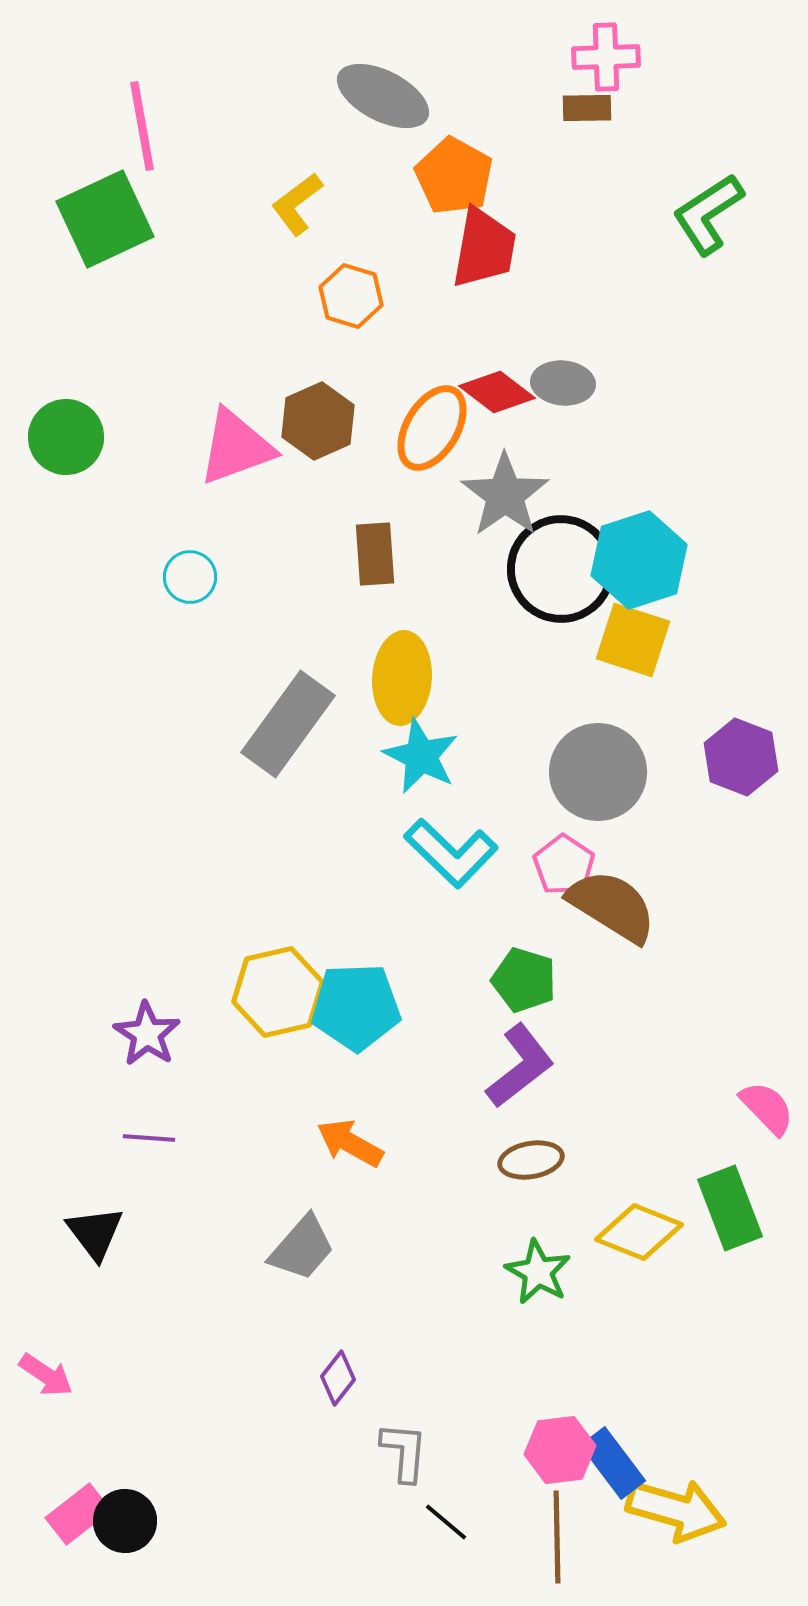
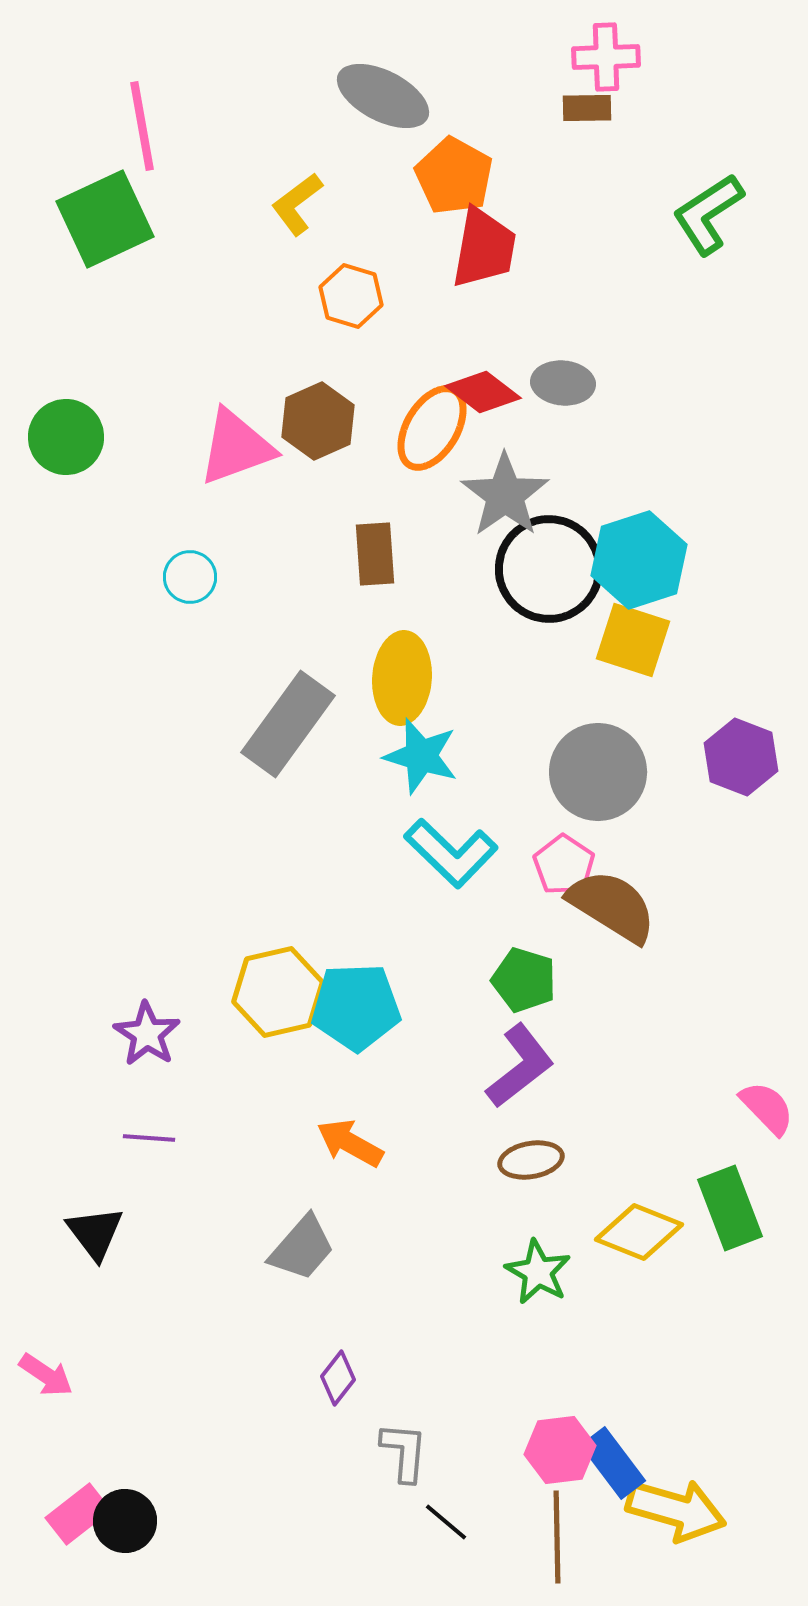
red diamond at (497, 392): moved 14 px left
black circle at (561, 569): moved 12 px left
cyan star at (421, 756): rotated 10 degrees counterclockwise
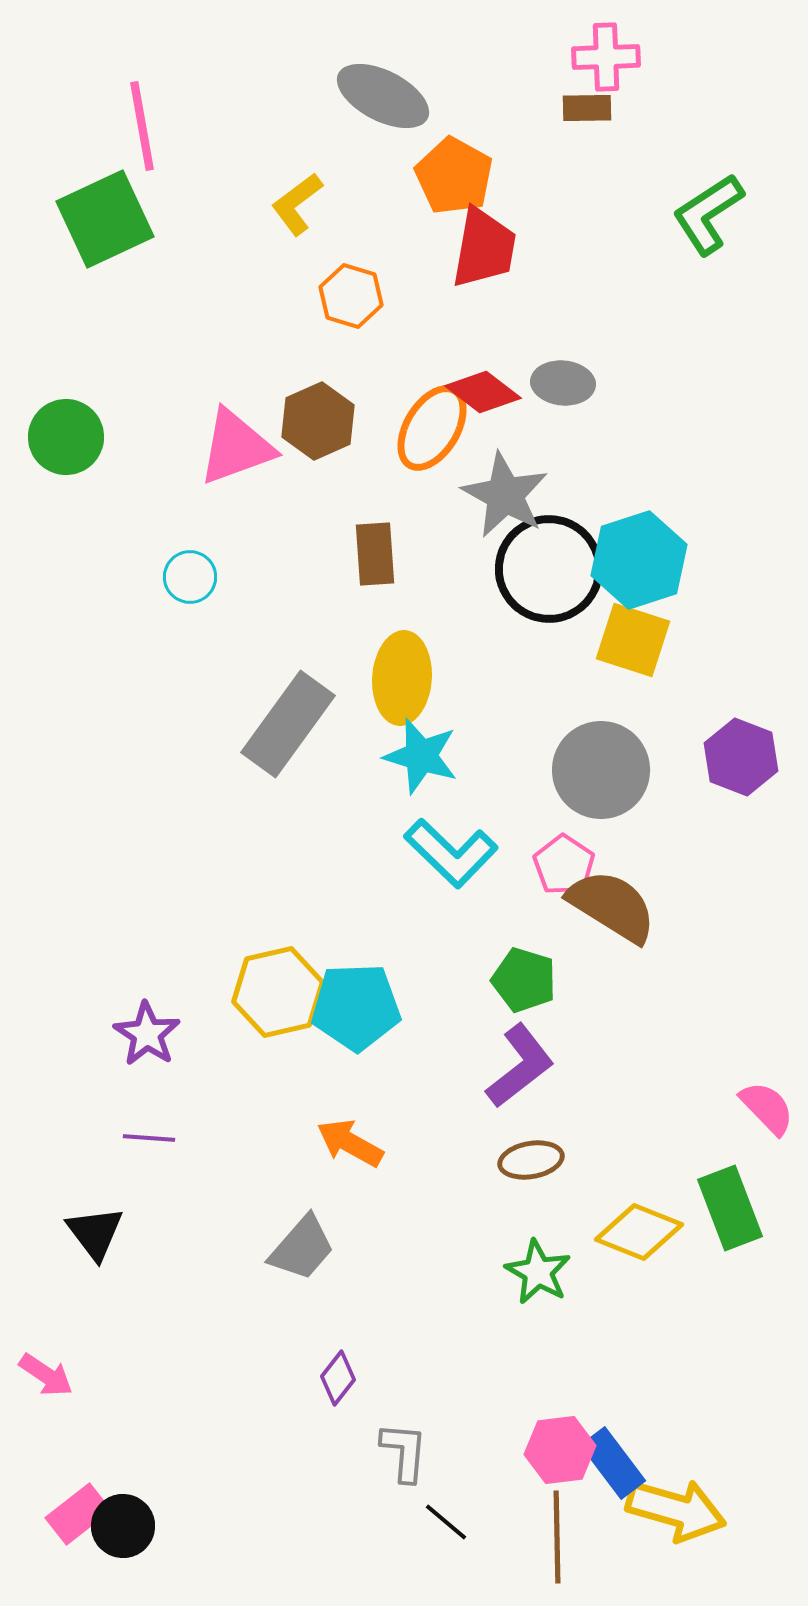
gray star at (505, 495): rotated 8 degrees counterclockwise
gray circle at (598, 772): moved 3 px right, 2 px up
black circle at (125, 1521): moved 2 px left, 5 px down
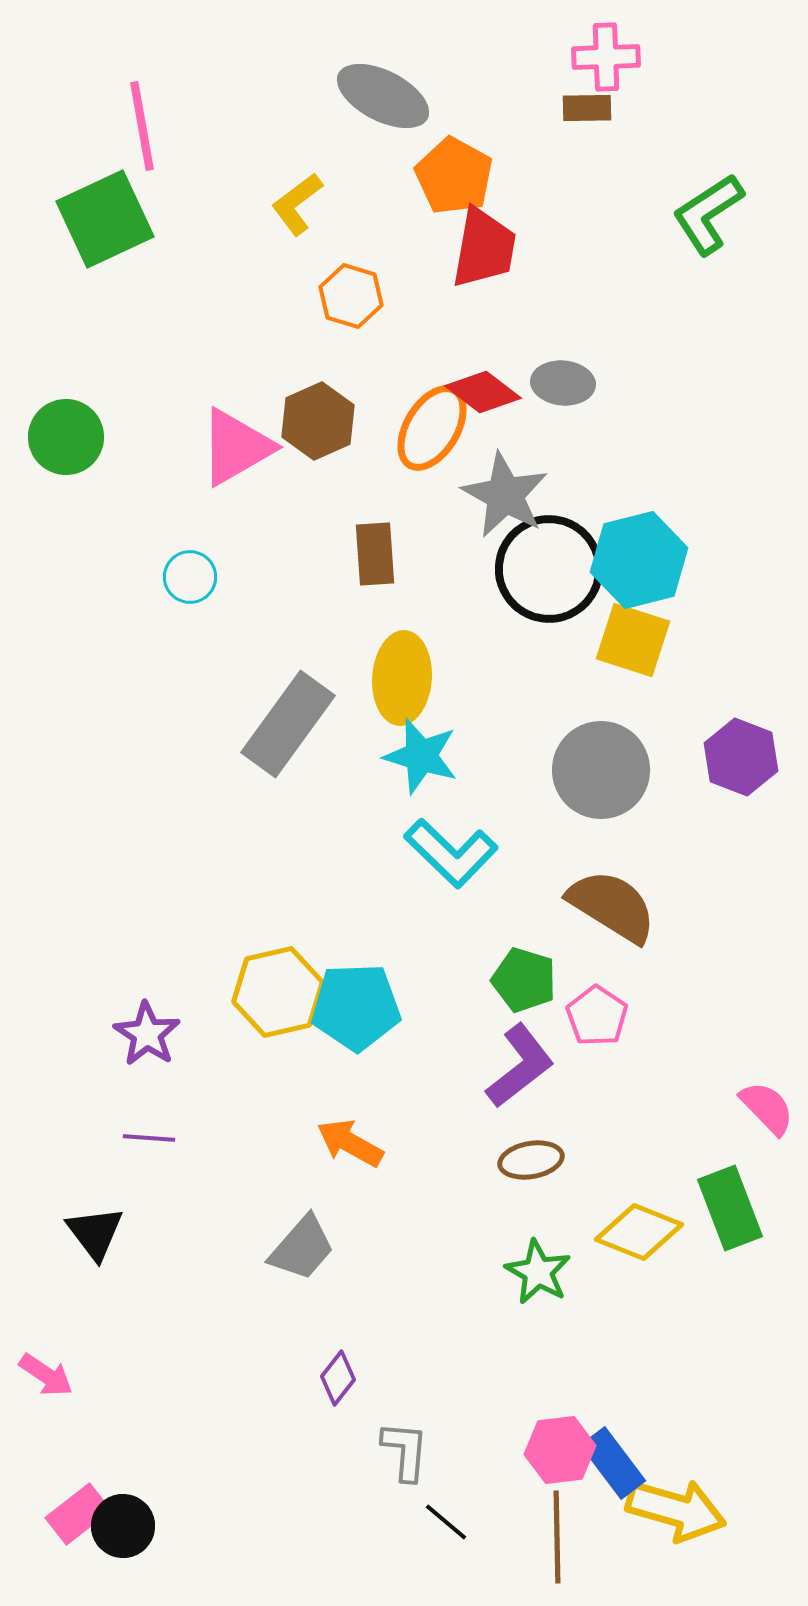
pink triangle at (236, 447): rotated 10 degrees counterclockwise
cyan hexagon at (639, 560): rotated 4 degrees clockwise
pink pentagon at (564, 865): moved 33 px right, 151 px down
gray L-shape at (404, 1452): moved 1 px right, 1 px up
